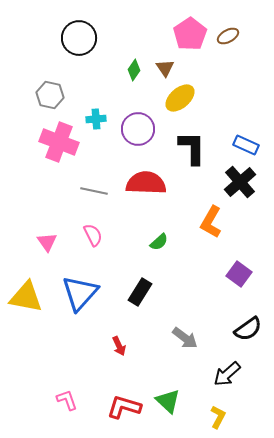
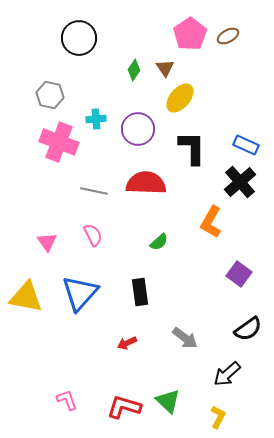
yellow ellipse: rotated 8 degrees counterclockwise
black rectangle: rotated 40 degrees counterclockwise
red arrow: moved 8 px right, 3 px up; rotated 90 degrees clockwise
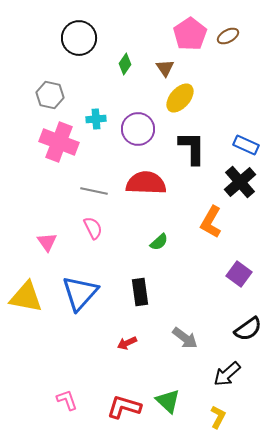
green diamond: moved 9 px left, 6 px up
pink semicircle: moved 7 px up
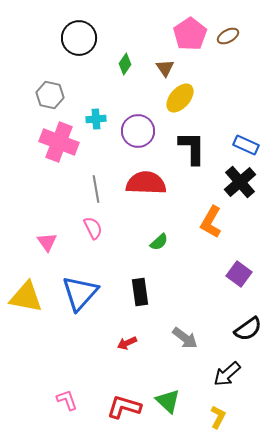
purple circle: moved 2 px down
gray line: moved 2 px right, 2 px up; rotated 68 degrees clockwise
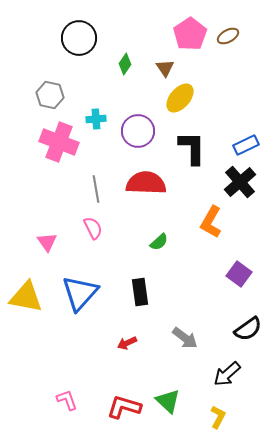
blue rectangle: rotated 50 degrees counterclockwise
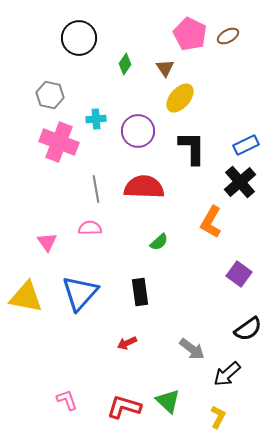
pink pentagon: rotated 12 degrees counterclockwise
red semicircle: moved 2 px left, 4 px down
pink semicircle: moved 3 px left; rotated 65 degrees counterclockwise
gray arrow: moved 7 px right, 11 px down
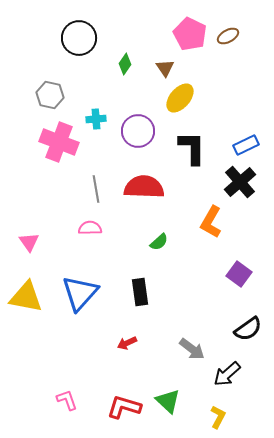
pink triangle: moved 18 px left
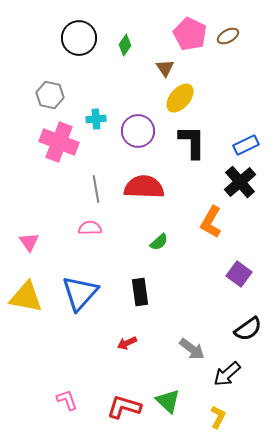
green diamond: moved 19 px up
black L-shape: moved 6 px up
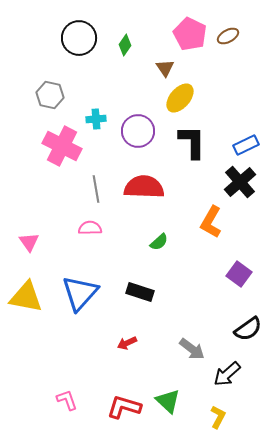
pink cross: moved 3 px right, 4 px down; rotated 6 degrees clockwise
black rectangle: rotated 64 degrees counterclockwise
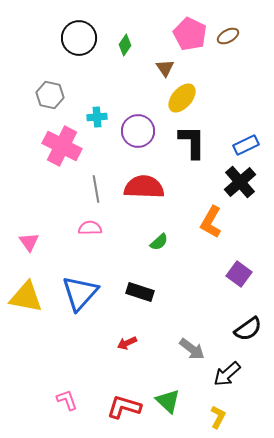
yellow ellipse: moved 2 px right
cyan cross: moved 1 px right, 2 px up
